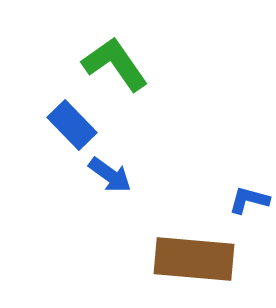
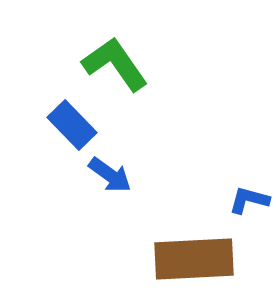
brown rectangle: rotated 8 degrees counterclockwise
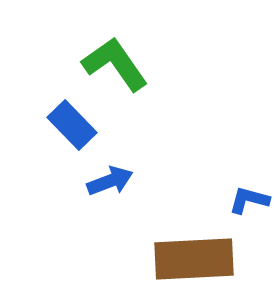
blue arrow: moved 6 px down; rotated 57 degrees counterclockwise
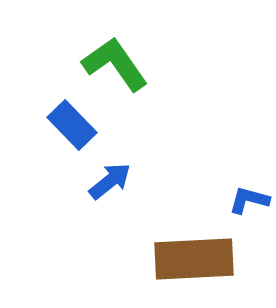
blue arrow: rotated 18 degrees counterclockwise
